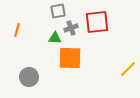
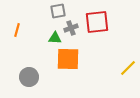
orange square: moved 2 px left, 1 px down
yellow line: moved 1 px up
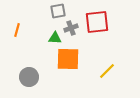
yellow line: moved 21 px left, 3 px down
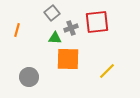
gray square: moved 6 px left, 2 px down; rotated 28 degrees counterclockwise
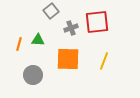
gray square: moved 1 px left, 2 px up
orange line: moved 2 px right, 14 px down
green triangle: moved 17 px left, 2 px down
yellow line: moved 3 px left, 10 px up; rotated 24 degrees counterclockwise
gray circle: moved 4 px right, 2 px up
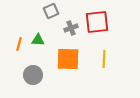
gray square: rotated 14 degrees clockwise
yellow line: moved 2 px up; rotated 18 degrees counterclockwise
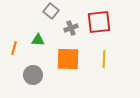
gray square: rotated 28 degrees counterclockwise
red square: moved 2 px right
orange line: moved 5 px left, 4 px down
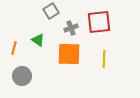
gray square: rotated 21 degrees clockwise
green triangle: rotated 32 degrees clockwise
orange square: moved 1 px right, 5 px up
gray circle: moved 11 px left, 1 px down
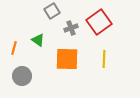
gray square: moved 1 px right
red square: rotated 30 degrees counterclockwise
orange square: moved 2 px left, 5 px down
